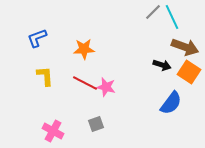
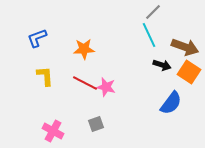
cyan line: moved 23 px left, 18 px down
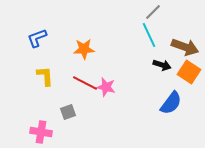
gray square: moved 28 px left, 12 px up
pink cross: moved 12 px left, 1 px down; rotated 20 degrees counterclockwise
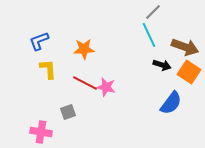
blue L-shape: moved 2 px right, 3 px down
yellow L-shape: moved 3 px right, 7 px up
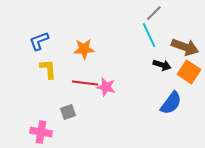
gray line: moved 1 px right, 1 px down
red line: rotated 20 degrees counterclockwise
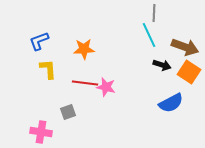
gray line: rotated 42 degrees counterclockwise
blue semicircle: rotated 25 degrees clockwise
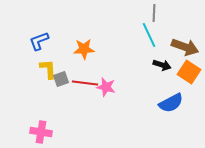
gray square: moved 7 px left, 33 px up
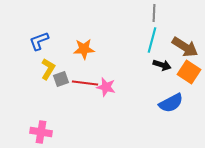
cyan line: moved 3 px right, 5 px down; rotated 40 degrees clockwise
brown arrow: rotated 12 degrees clockwise
yellow L-shape: rotated 35 degrees clockwise
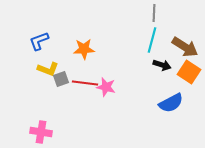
yellow L-shape: rotated 80 degrees clockwise
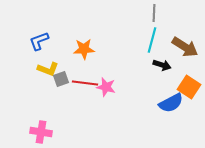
orange square: moved 15 px down
